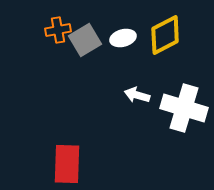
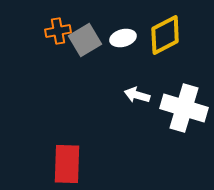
orange cross: moved 1 px down
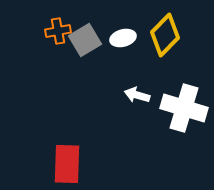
yellow diamond: rotated 18 degrees counterclockwise
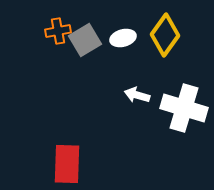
yellow diamond: rotated 9 degrees counterclockwise
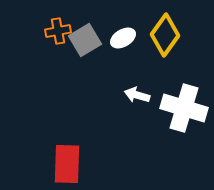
white ellipse: rotated 15 degrees counterclockwise
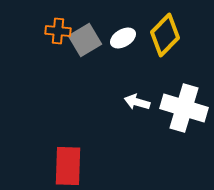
orange cross: rotated 15 degrees clockwise
yellow diamond: rotated 9 degrees clockwise
white arrow: moved 7 px down
red rectangle: moved 1 px right, 2 px down
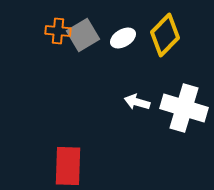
gray square: moved 2 px left, 5 px up
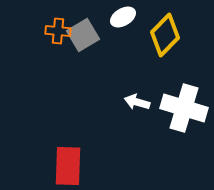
white ellipse: moved 21 px up
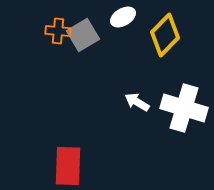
white arrow: rotated 15 degrees clockwise
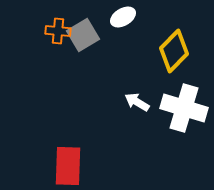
yellow diamond: moved 9 px right, 16 px down
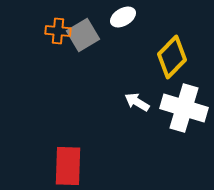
yellow diamond: moved 2 px left, 6 px down
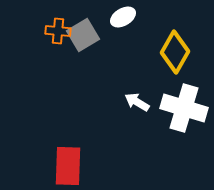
yellow diamond: moved 3 px right, 5 px up; rotated 15 degrees counterclockwise
